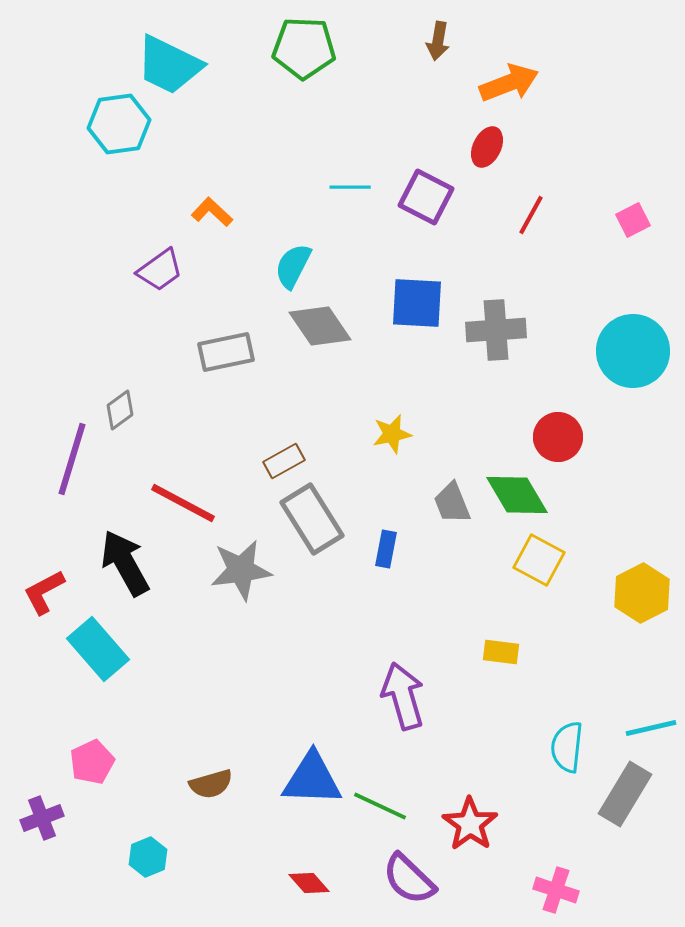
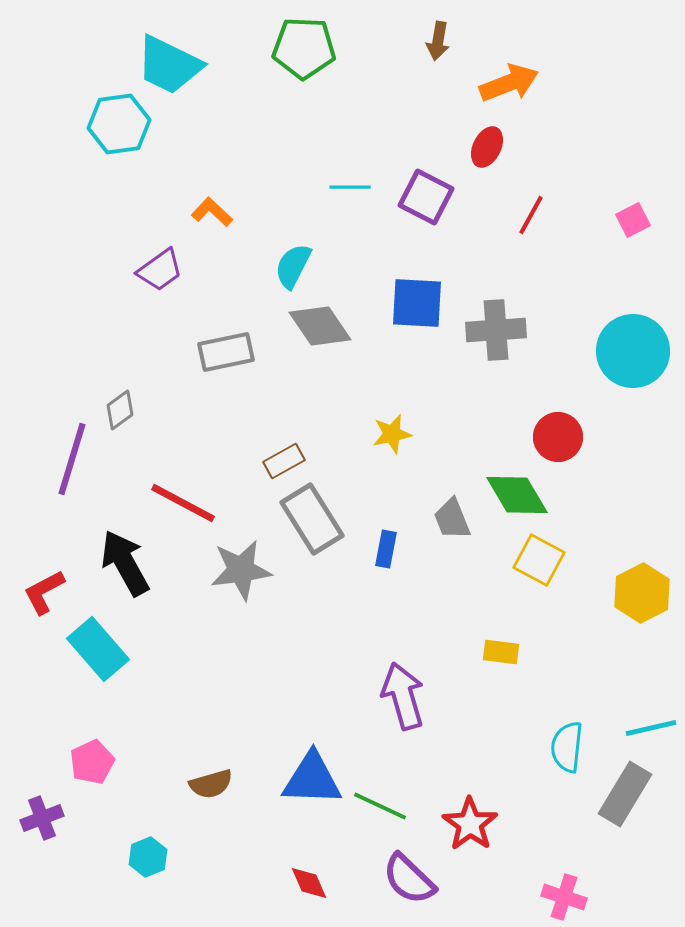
gray trapezoid at (452, 503): moved 16 px down
red diamond at (309, 883): rotated 18 degrees clockwise
pink cross at (556, 890): moved 8 px right, 7 px down
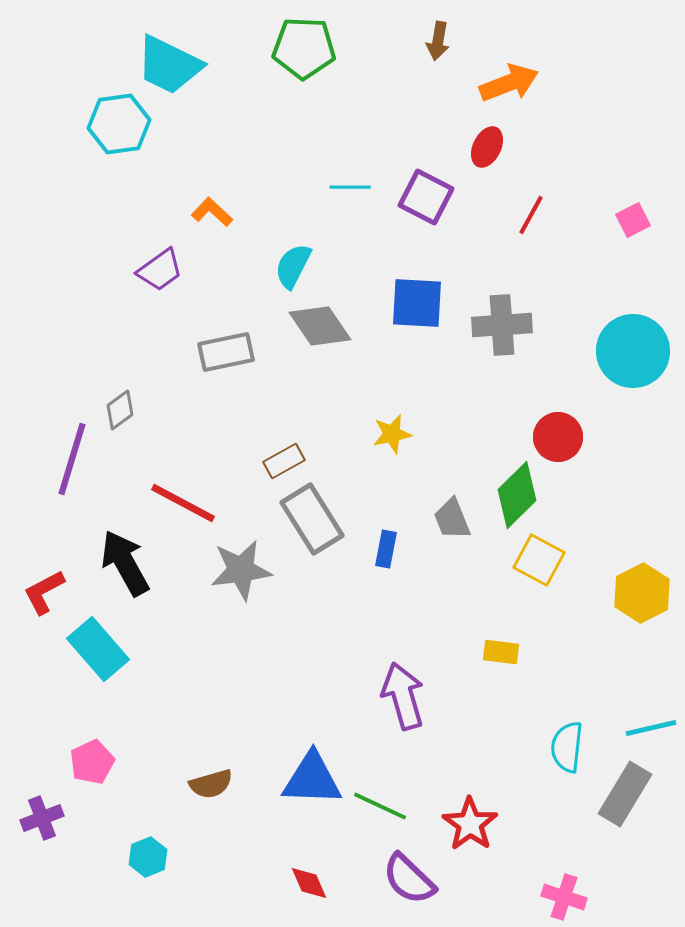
gray cross at (496, 330): moved 6 px right, 5 px up
green diamond at (517, 495): rotated 76 degrees clockwise
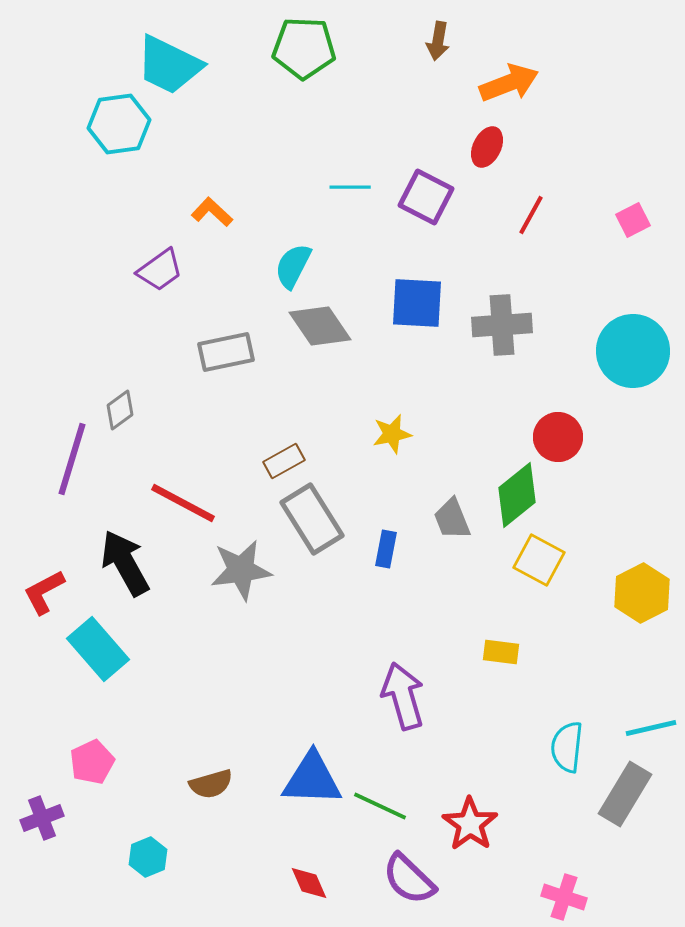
green diamond at (517, 495): rotated 6 degrees clockwise
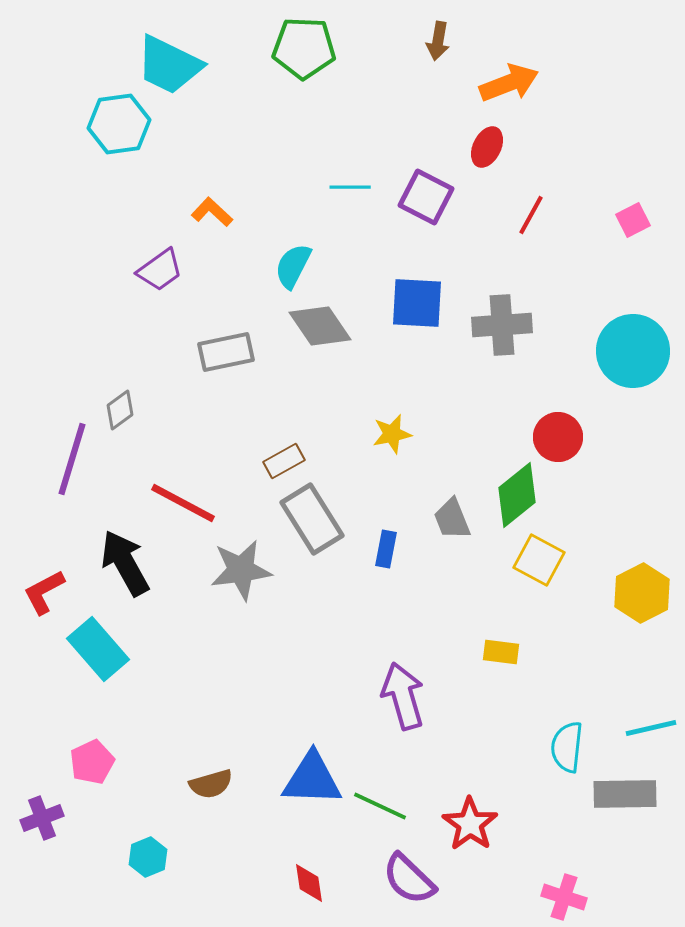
gray rectangle at (625, 794): rotated 58 degrees clockwise
red diamond at (309, 883): rotated 15 degrees clockwise
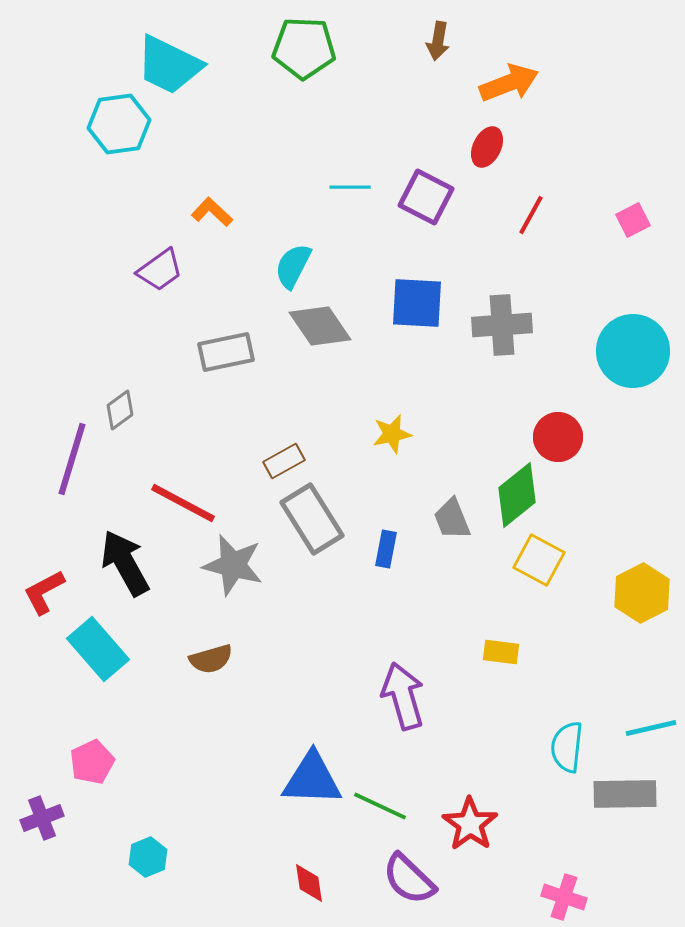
gray star at (241, 570): moved 8 px left, 5 px up; rotated 22 degrees clockwise
brown semicircle at (211, 784): moved 125 px up
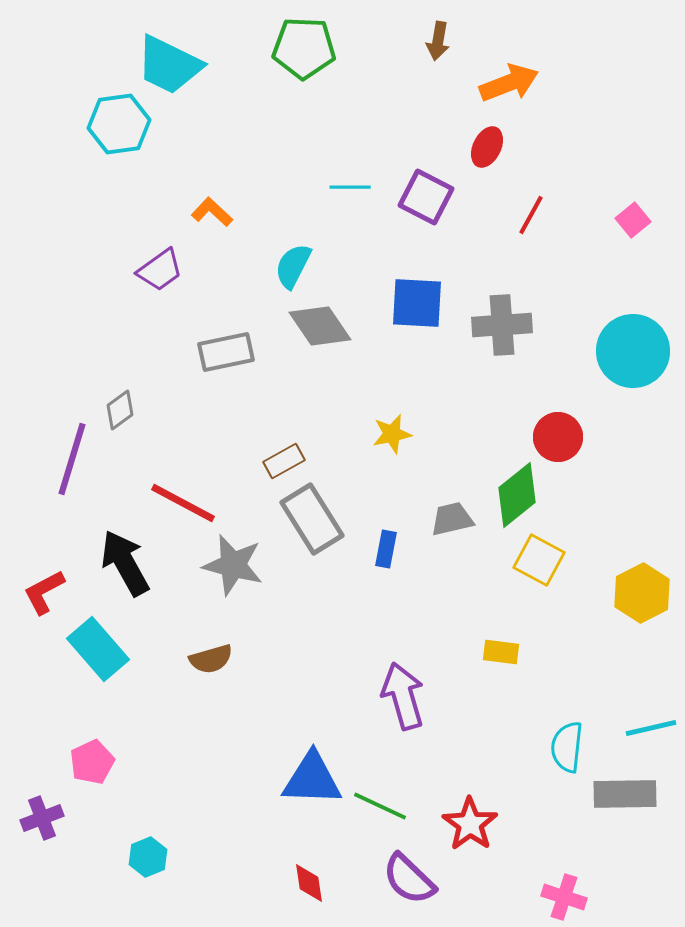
pink square at (633, 220): rotated 12 degrees counterclockwise
gray trapezoid at (452, 519): rotated 99 degrees clockwise
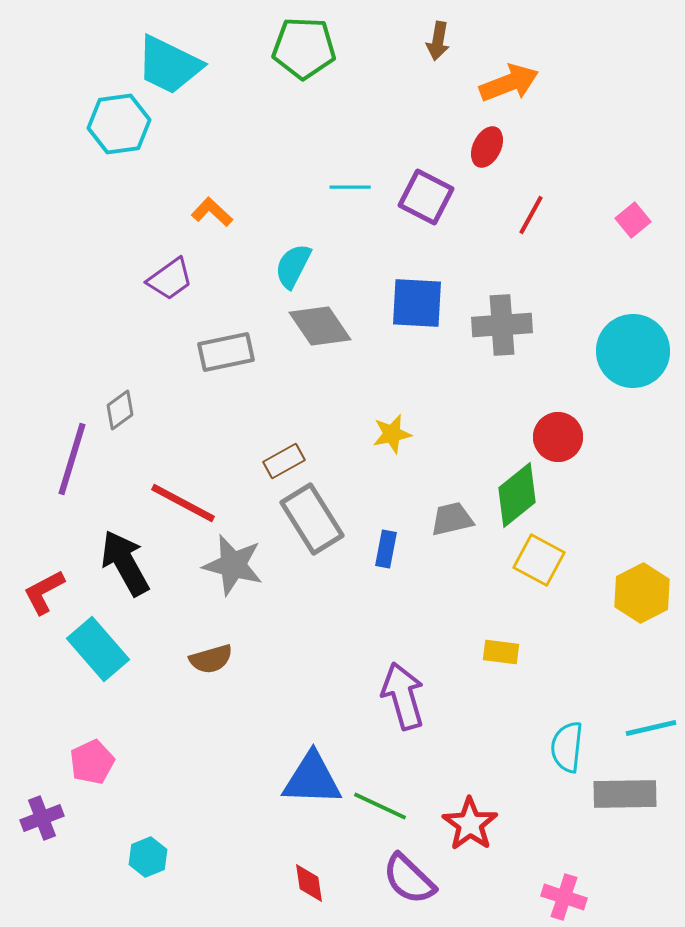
purple trapezoid at (160, 270): moved 10 px right, 9 px down
